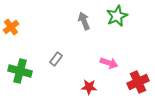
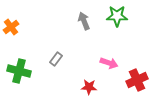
green star: rotated 25 degrees clockwise
green cross: moved 1 px left
red cross: moved 1 px left, 2 px up
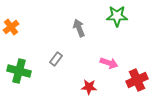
gray arrow: moved 5 px left, 7 px down
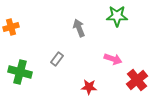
orange cross: rotated 21 degrees clockwise
gray rectangle: moved 1 px right
pink arrow: moved 4 px right, 4 px up
green cross: moved 1 px right, 1 px down
red cross: rotated 15 degrees counterclockwise
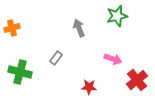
green star: rotated 15 degrees counterclockwise
orange cross: moved 1 px right, 1 px down
gray rectangle: moved 1 px left, 1 px up
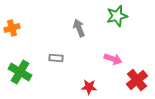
gray rectangle: rotated 56 degrees clockwise
green cross: rotated 15 degrees clockwise
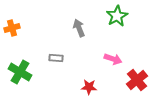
green star: rotated 15 degrees counterclockwise
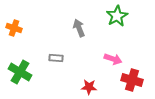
orange cross: moved 2 px right; rotated 35 degrees clockwise
red cross: moved 5 px left; rotated 35 degrees counterclockwise
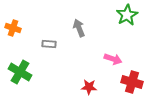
green star: moved 10 px right, 1 px up
orange cross: moved 1 px left
gray rectangle: moved 7 px left, 14 px up
red cross: moved 2 px down
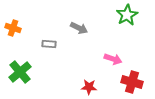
gray arrow: rotated 138 degrees clockwise
green cross: rotated 20 degrees clockwise
